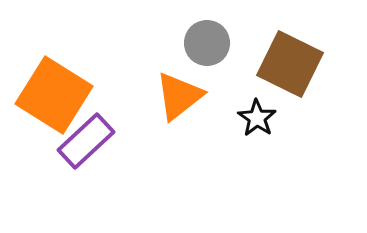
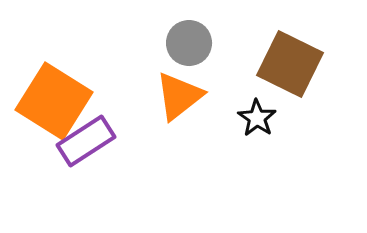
gray circle: moved 18 px left
orange square: moved 6 px down
purple rectangle: rotated 10 degrees clockwise
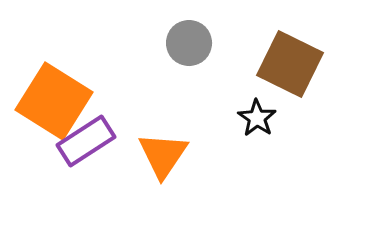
orange triangle: moved 16 px left, 59 px down; rotated 18 degrees counterclockwise
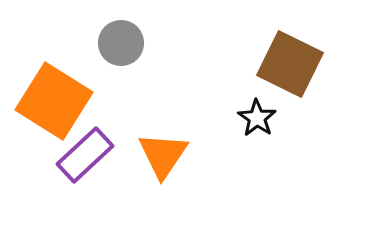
gray circle: moved 68 px left
purple rectangle: moved 1 px left, 14 px down; rotated 10 degrees counterclockwise
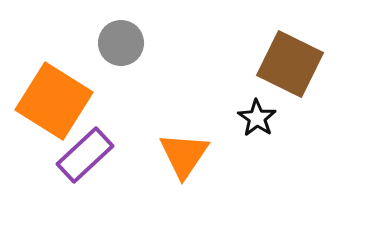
orange triangle: moved 21 px right
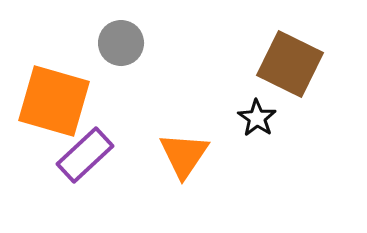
orange square: rotated 16 degrees counterclockwise
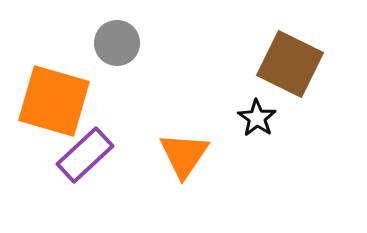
gray circle: moved 4 px left
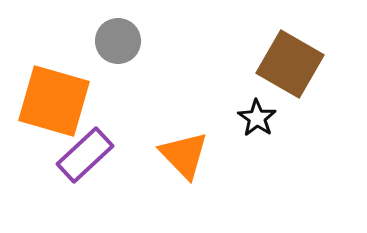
gray circle: moved 1 px right, 2 px up
brown square: rotated 4 degrees clockwise
orange triangle: rotated 18 degrees counterclockwise
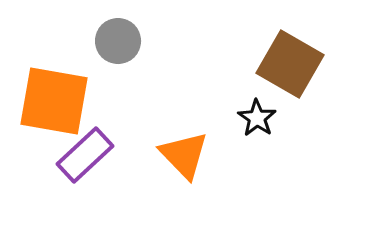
orange square: rotated 6 degrees counterclockwise
